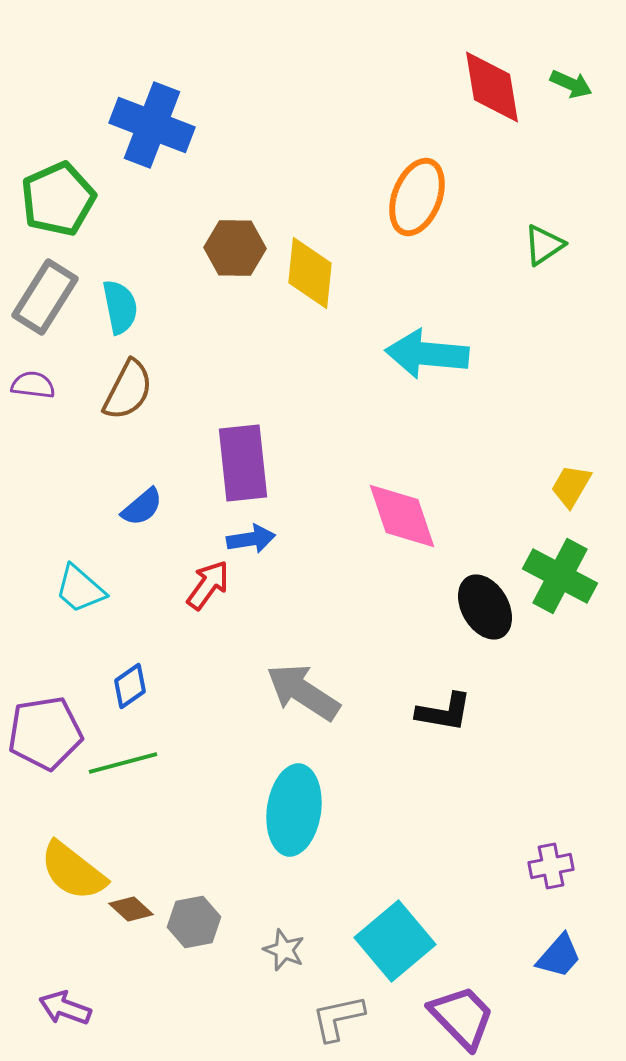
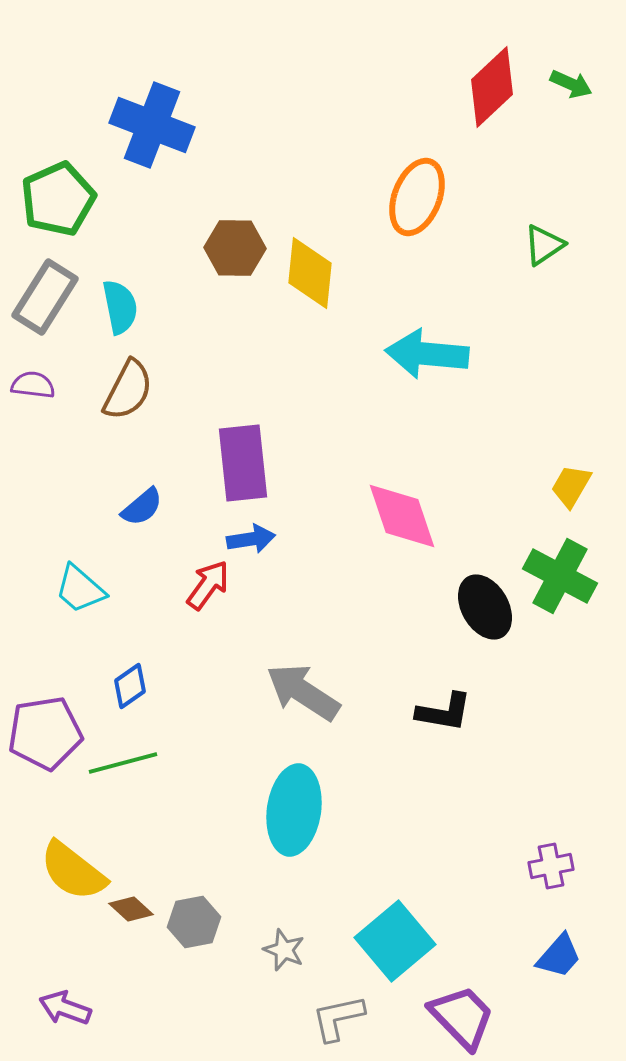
red diamond: rotated 56 degrees clockwise
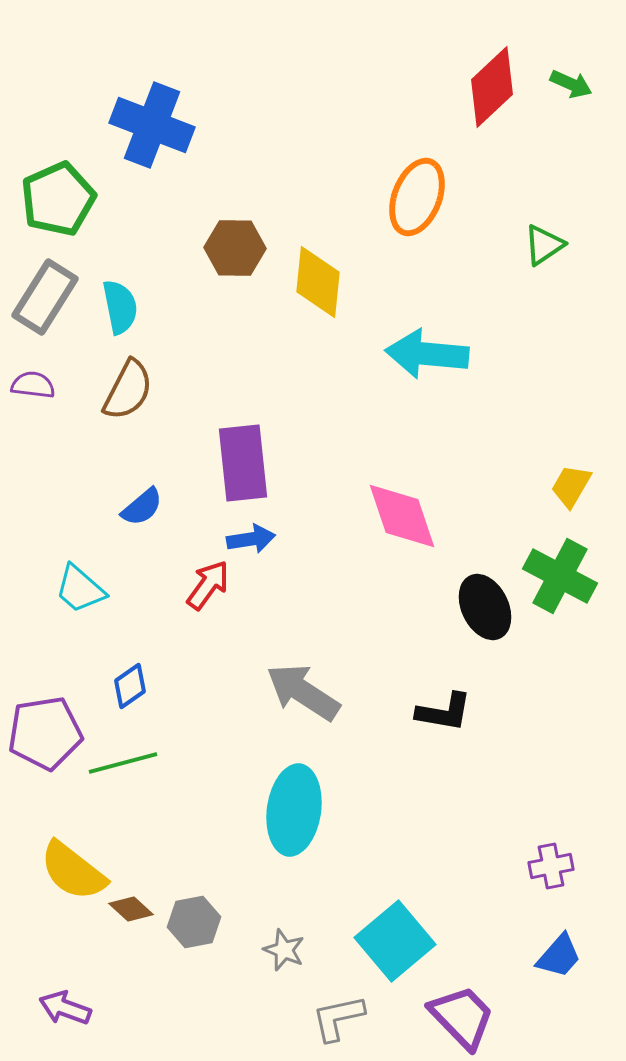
yellow diamond: moved 8 px right, 9 px down
black ellipse: rotated 4 degrees clockwise
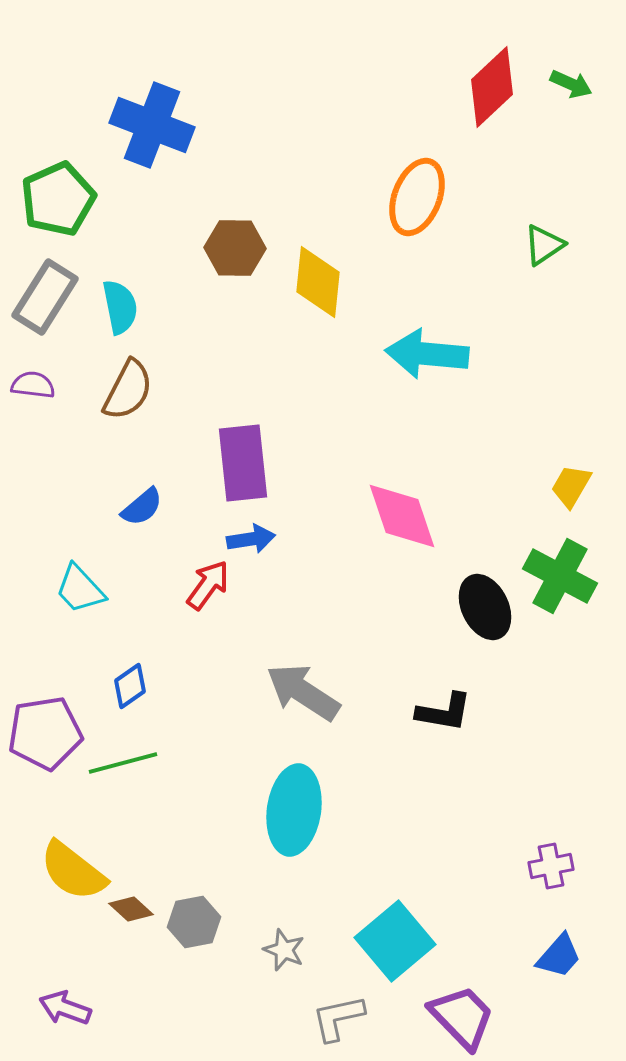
cyan trapezoid: rotated 6 degrees clockwise
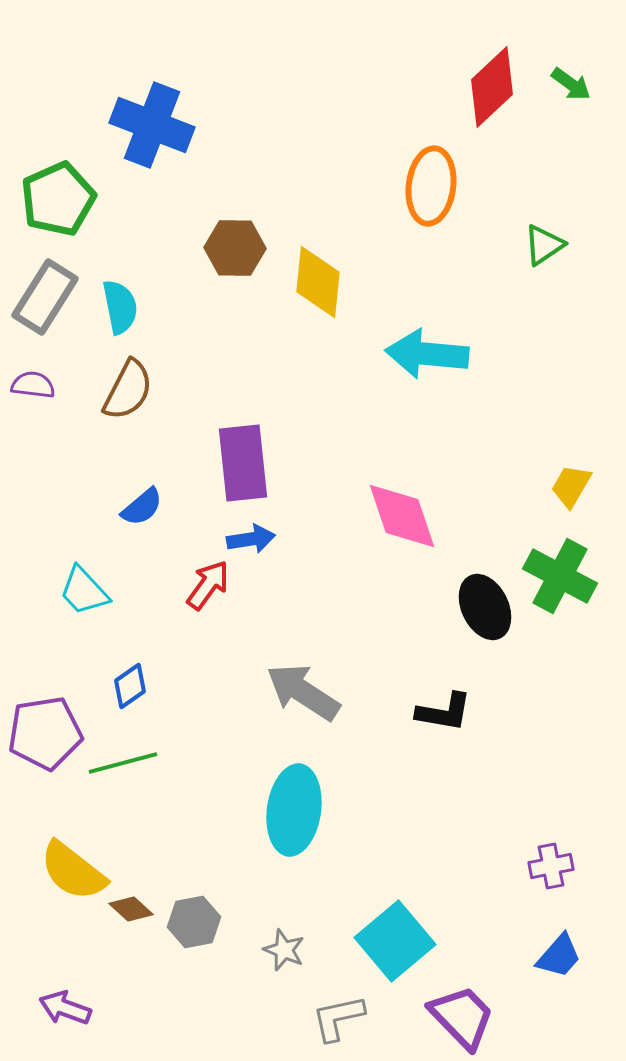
green arrow: rotated 12 degrees clockwise
orange ellipse: moved 14 px right, 11 px up; rotated 14 degrees counterclockwise
cyan trapezoid: moved 4 px right, 2 px down
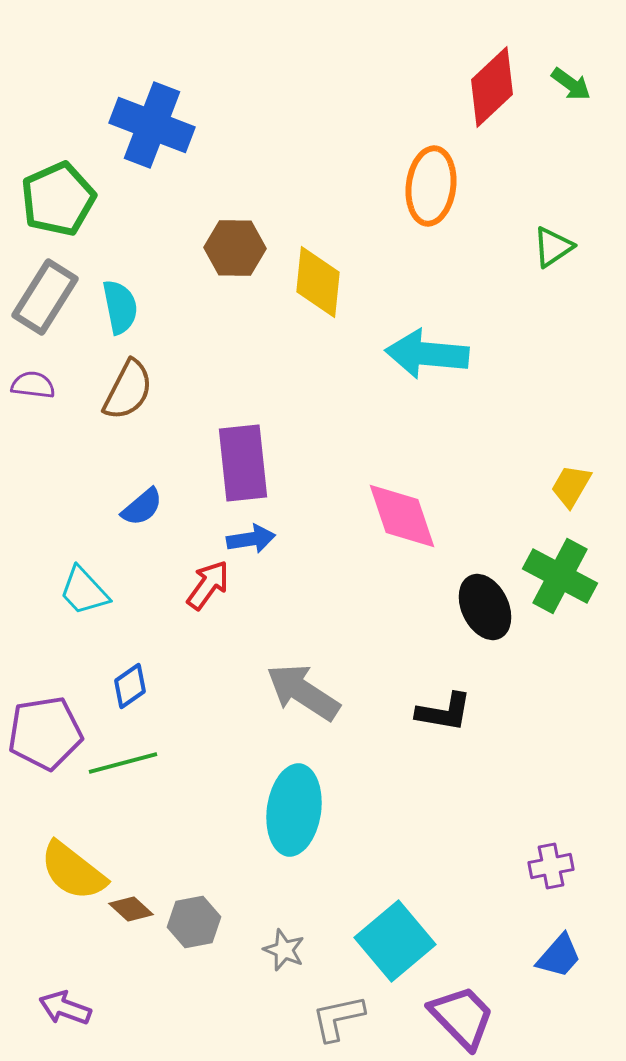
green triangle: moved 9 px right, 2 px down
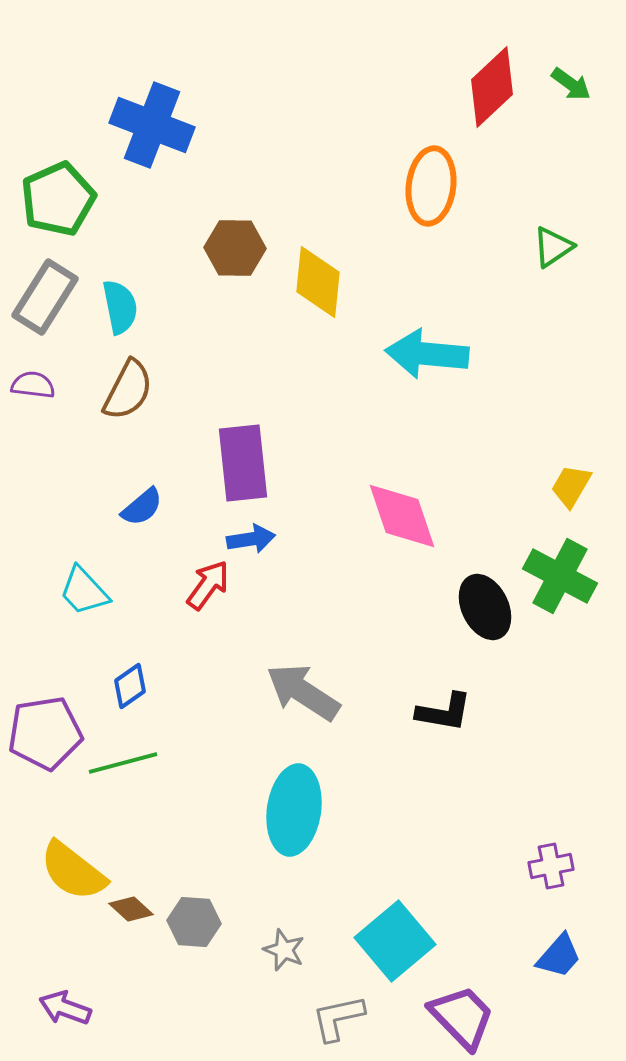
gray hexagon: rotated 15 degrees clockwise
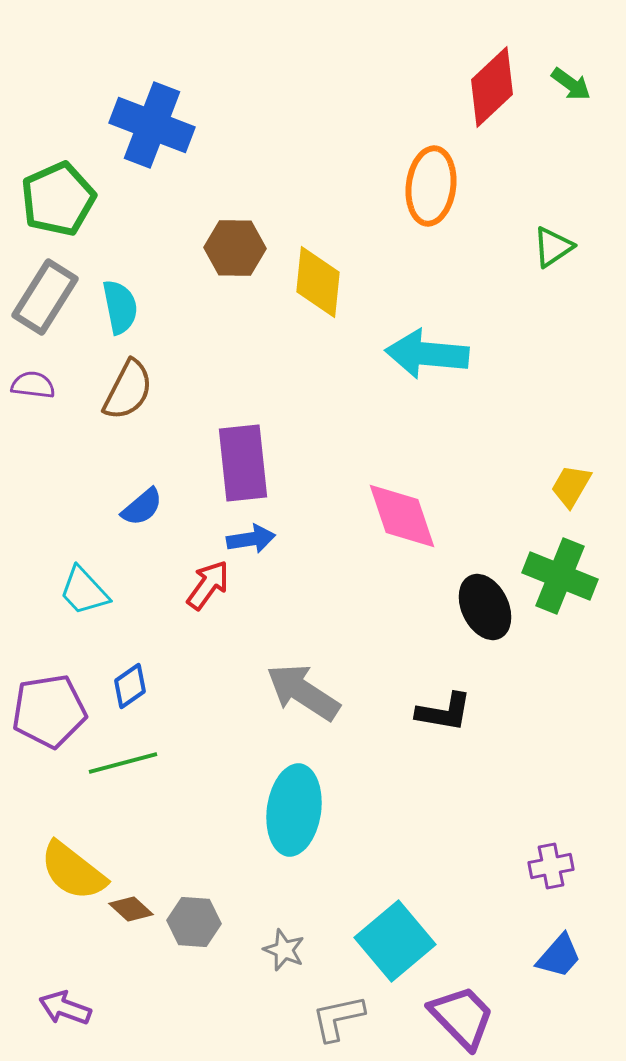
green cross: rotated 6 degrees counterclockwise
purple pentagon: moved 4 px right, 22 px up
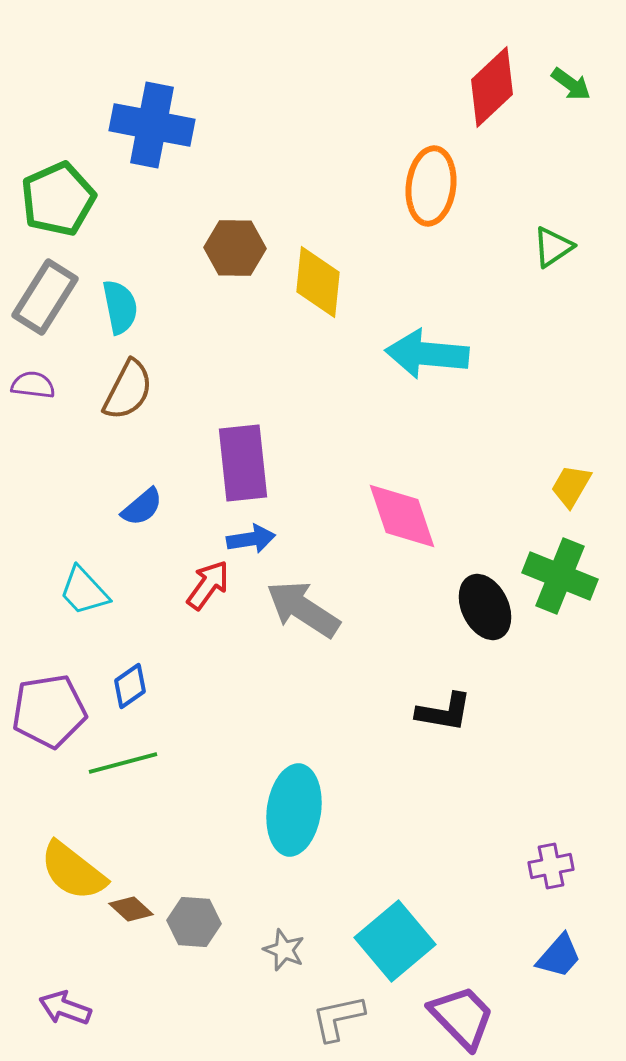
blue cross: rotated 10 degrees counterclockwise
gray arrow: moved 83 px up
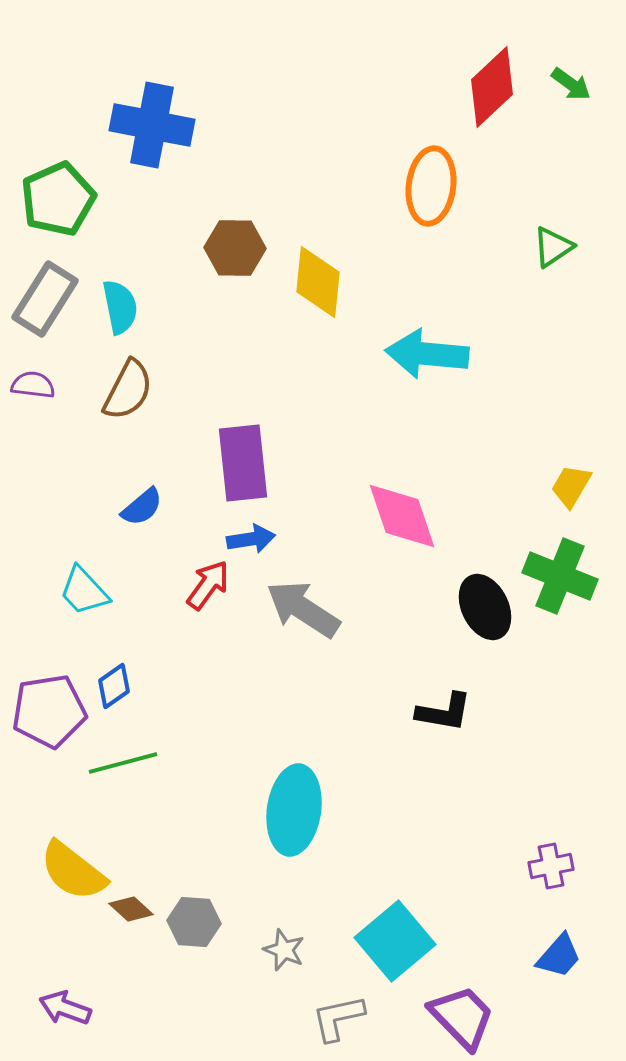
gray rectangle: moved 2 px down
blue diamond: moved 16 px left
